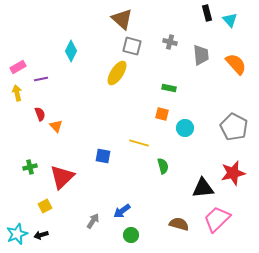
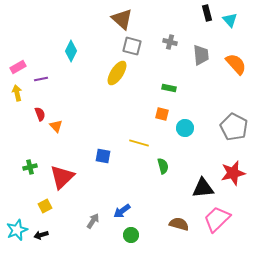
cyan star: moved 4 px up
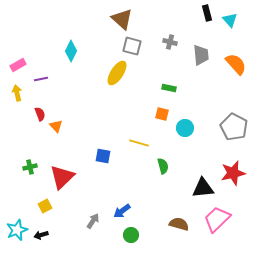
pink rectangle: moved 2 px up
